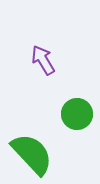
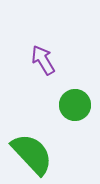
green circle: moved 2 px left, 9 px up
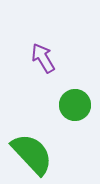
purple arrow: moved 2 px up
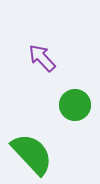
purple arrow: moved 1 px left; rotated 12 degrees counterclockwise
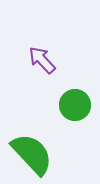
purple arrow: moved 2 px down
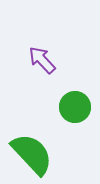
green circle: moved 2 px down
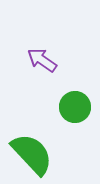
purple arrow: rotated 12 degrees counterclockwise
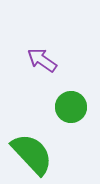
green circle: moved 4 px left
